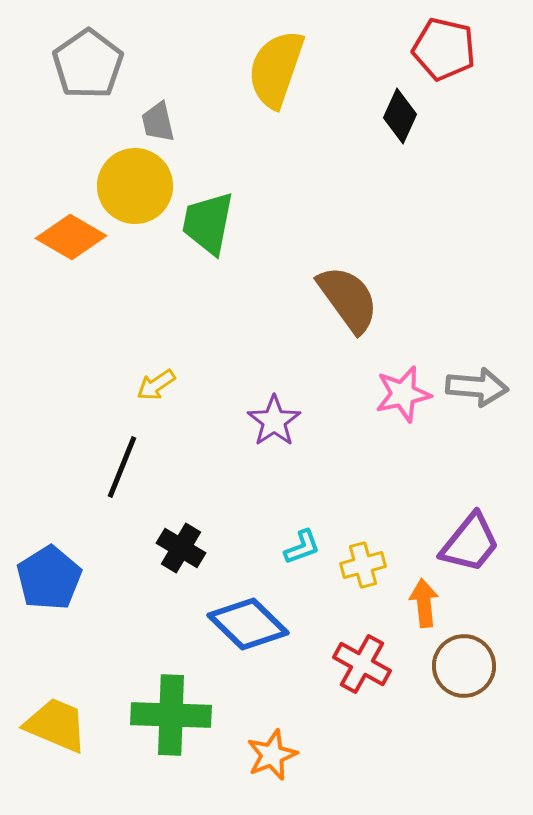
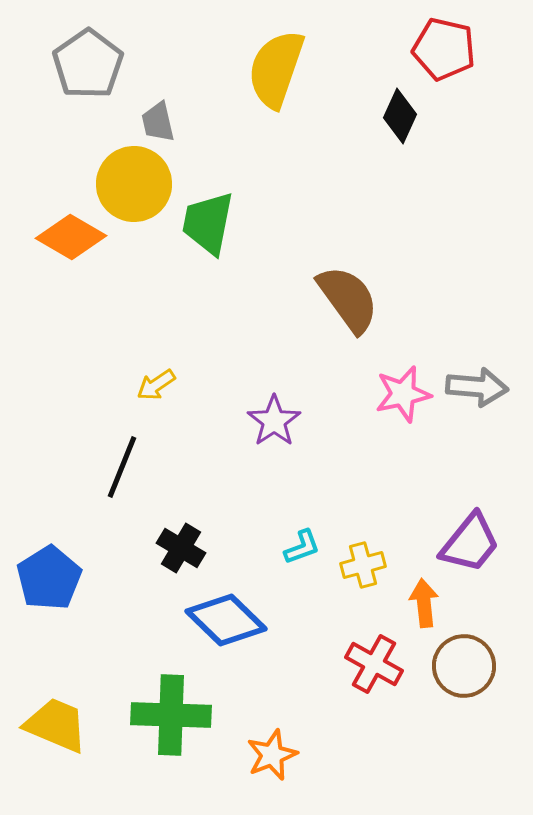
yellow circle: moved 1 px left, 2 px up
blue diamond: moved 22 px left, 4 px up
red cross: moved 12 px right
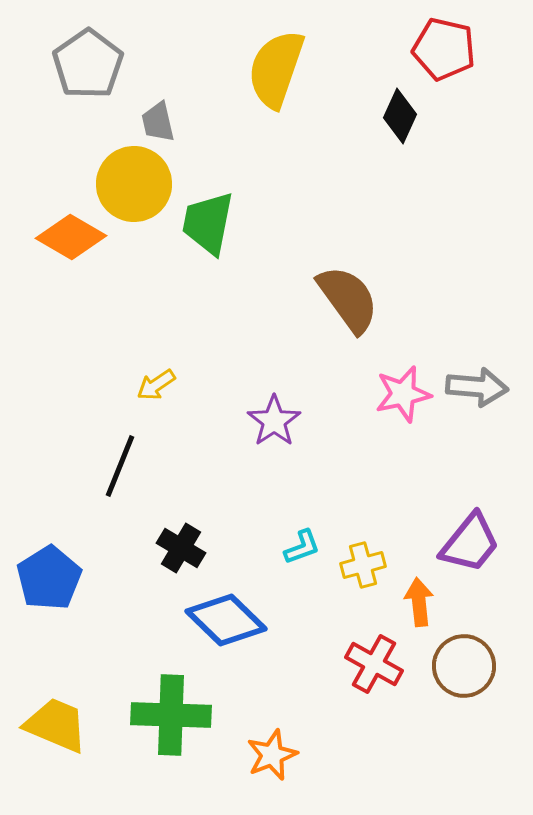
black line: moved 2 px left, 1 px up
orange arrow: moved 5 px left, 1 px up
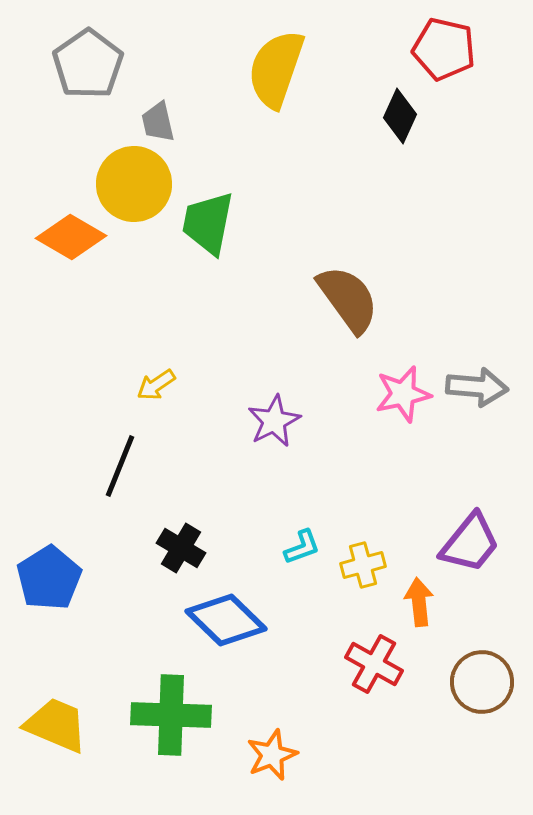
purple star: rotated 8 degrees clockwise
brown circle: moved 18 px right, 16 px down
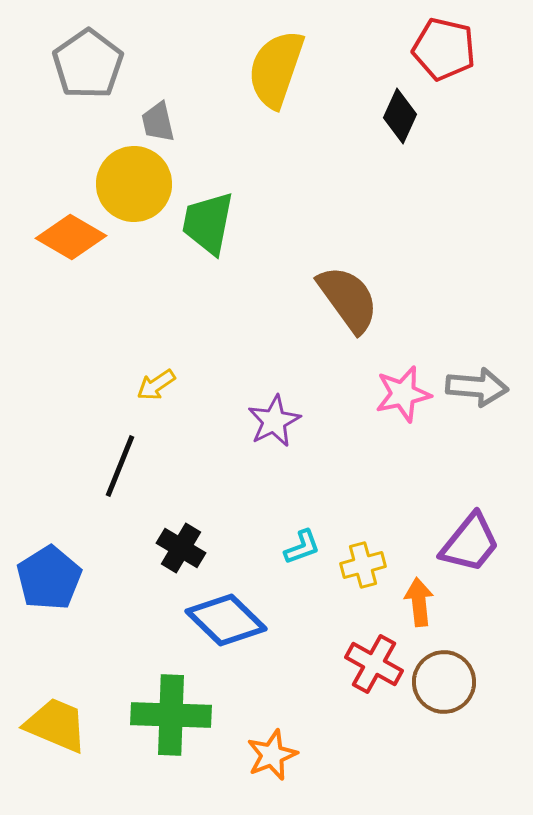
brown circle: moved 38 px left
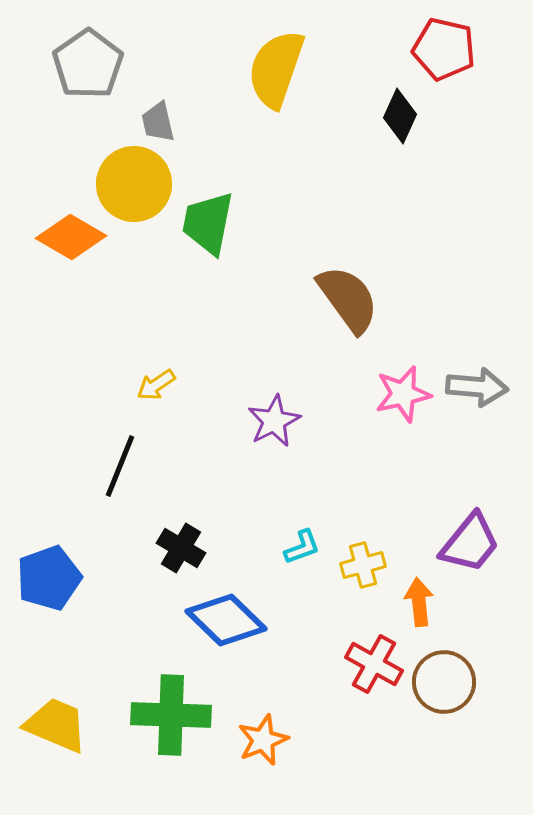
blue pentagon: rotated 12 degrees clockwise
orange star: moved 9 px left, 15 px up
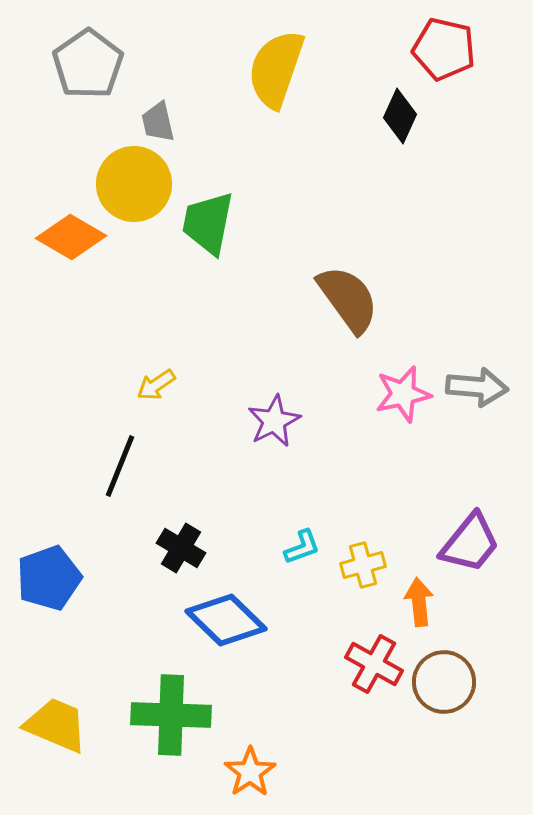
orange star: moved 13 px left, 32 px down; rotated 12 degrees counterclockwise
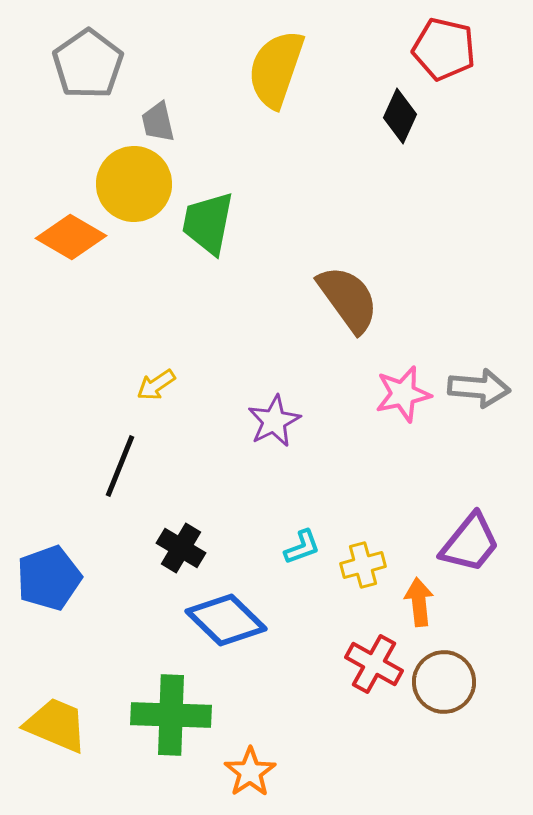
gray arrow: moved 2 px right, 1 px down
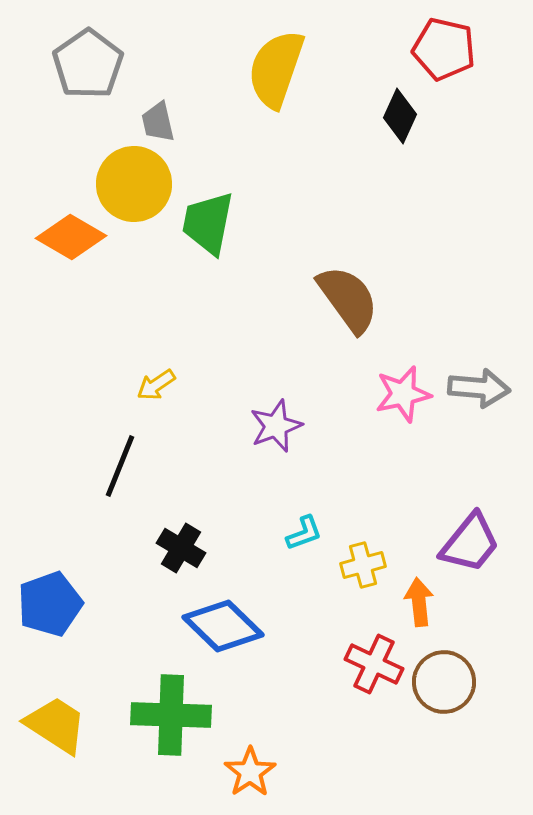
purple star: moved 2 px right, 5 px down; rotated 6 degrees clockwise
cyan L-shape: moved 2 px right, 14 px up
blue pentagon: moved 1 px right, 26 px down
blue diamond: moved 3 px left, 6 px down
red cross: rotated 4 degrees counterclockwise
yellow trapezoid: rotated 10 degrees clockwise
